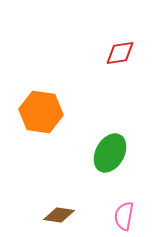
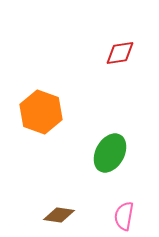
orange hexagon: rotated 12 degrees clockwise
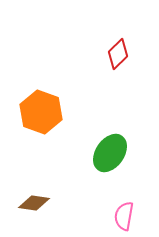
red diamond: moved 2 px left, 1 px down; rotated 36 degrees counterclockwise
green ellipse: rotated 6 degrees clockwise
brown diamond: moved 25 px left, 12 px up
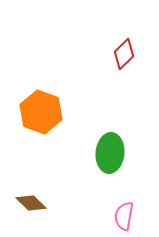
red diamond: moved 6 px right
green ellipse: rotated 30 degrees counterclockwise
brown diamond: moved 3 px left; rotated 36 degrees clockwise
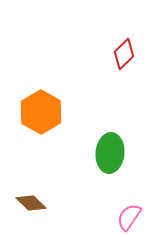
orange hexagon: rotated 9 degrees clockwise
pink semicircle: moved 5 px right, 1 px down; rotated 24 degrees clockwise
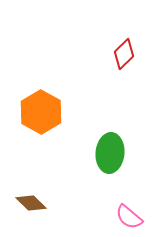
pink semicircle: rotated 84 degrees counterclockwise
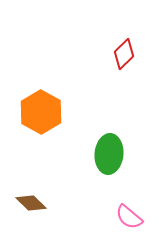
green ellipse: moved 1 px left, 1 px down
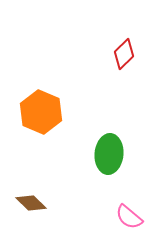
orange hexagon: rotated 6 degrees counterclockwise
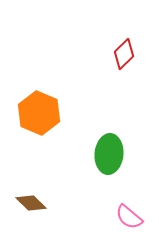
orange hexagon: moved 2 px left, 1 px down
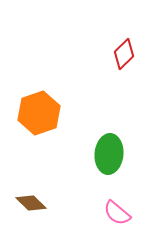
orange hexagon: rotated 18 degrees clockwise
pink semicircle: moved 12 px left, 4 px up
